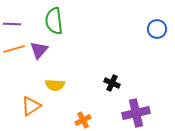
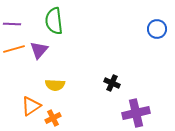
orange cross: moved 30 px left, 2 px up
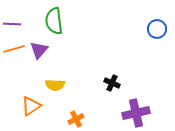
orange cross: moved 23 px right, 1 px down
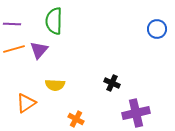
green semicircle: rotated 8 degrees clockwise
orange triangle: moved 5 px left, 3 px up
orange cross: rotated 35 degrees counterclockwise
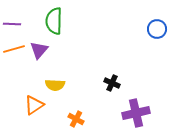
orange triangle: moved 8 px right, 2 px down
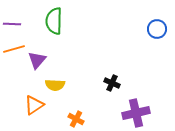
purple triangle: moved 2 px left, 10 px down
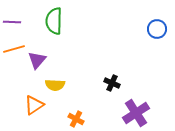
purple line: moved 2 px up
purple cross: rotated 20 degrees counterclockwise
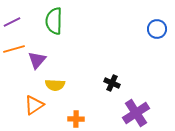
purple line: rotated 30 degrees counterclockwise
orange cross: rotated 28 degrees counterclockwise
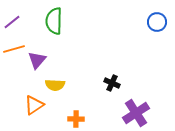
purple line: rotated 12 degrees counterclockwise
blue circle: moved 7 px up
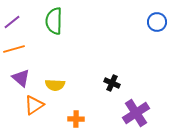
purple triangle: moved 16 px left, 18 px down; rotated 30 degrees counterclockwise
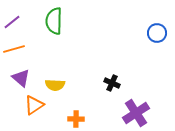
blue circle: moved 11 px down
